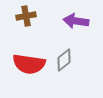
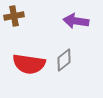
brown cross: moved 12 px left
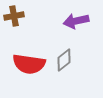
purple arrow: rotated 20 degrees counterclockwise
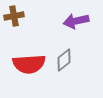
red semicircle: rotated 12 degrees counterclockwise
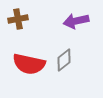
brown cross: moved 4 px right, 3 px down
red semicircle: rotated 16 degrees clockwise
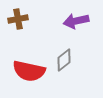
red semicircle: moved 7 px down
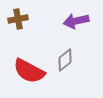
gray diamond: moved 1 px right
red semicircle: rotated 16 degrees clockwise
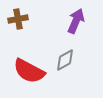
purple arrow: rotated 125 degrees clockwise
gray diamond: rotated 10 degrees clockwise
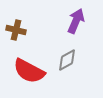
brown cross: moved 2 px left, 11 px down; rotated 24 degrees clockwise
gray diamond: moved 2 px right
